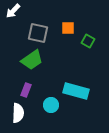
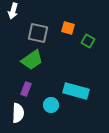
white arrow: rotated 28 degrees counterclockwise
orange square: rotated 16 degrees clockwise
purple rectangle: moved 1 px up
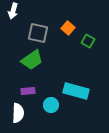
orange square: rotated 24 degrees clockwise
purple rectangle: moved 2 px right, 2 px down; rotated 64 degrees clockwise
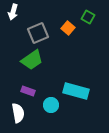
white arrow: moved 1 px down
gray square: rotated 35 degrees counterclockwise
green square: moved 24 px up
purple rectangle: rotated 24 degrees clockwise
white semicircle: rotated 12 degrees counterclockwise
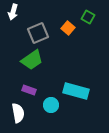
purple rectangle: moved 1 px right, 1 px up
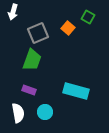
green trapezoid: rotated 35 degrees counterclockwise
cyan circle: moved 6 px left, 7 px down
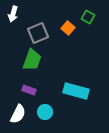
white arrow: moved 2 px down
white semicircle: moved 1 px down; rotated 36 degrees clockwise
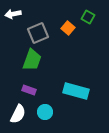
white arrow: rotated 63 degrees clockwise
